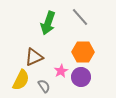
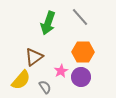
brown triangle: rotated 12 degrees counterclockwise
yellow semicircle: rotated 15 degrees clockwise
gray semicircle: moved 1 px right, 1 px down
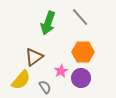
purple circle: moved 1 px down
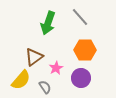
orange hexagon: moved 2 px right, 2 px up
pink star: moved 5 px left, 3 px up
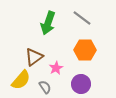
gray line: moved 2 px right, 1 px down; rotated 12 degrees counterclockwise
purple circle: moved 6 px down
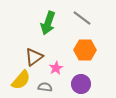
gray semicircle: rotated 48 degrees counterclockwise
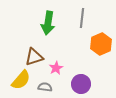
gray line: rotated 60 degrees clockwise
green arrow: rotated 10 degrees counterclockwise
orange hexagon: moved 16 px right, 6 px up; rotated 25 degrees counterclockwise
brown triangle: rotated 18 degrees clockwise
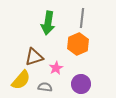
orange hexagon: moved 23 px left
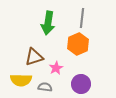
yellow semicircle: rotated 50 degrees clockwise
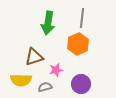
pink star: moved 2 px down; rotated 16 degrees clockwise
gray semicircle: rotated 24 degrees counterclockwise
